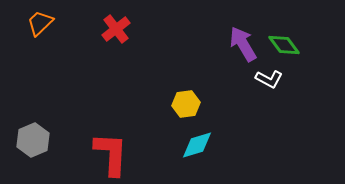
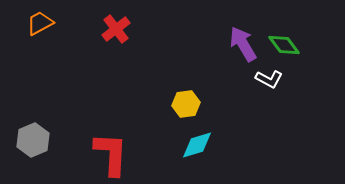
orange trapezoid: rotated 16 degrees clockwise
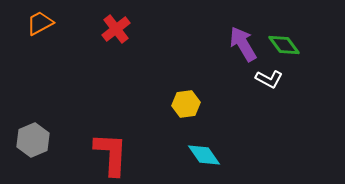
cyan diamond: moved 7 px right, 10 px down; rotated 72 degrees clockwise
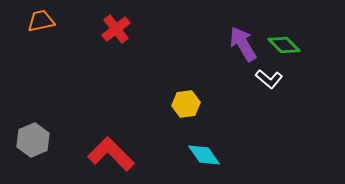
orange trapezoid: moved 1 px right, 2 px up; rotated 16 degrees clockwise
green diamond: rotated 8 degrees counterclockwise
white L-shape: rotated 12 degrees clockwise
red L-shape: rotated 48 degrees counterclockwise
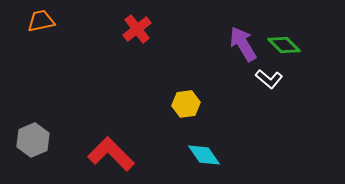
red cross: moved 21 px right
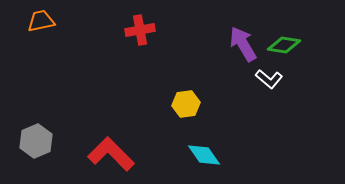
red cross: moved 3 px right, 1 px down; rotated 28 degrees clockwise
green diamond: rotated 36 degrees counterclockwise
gray hexagon: moved 3 px right, 1 px down
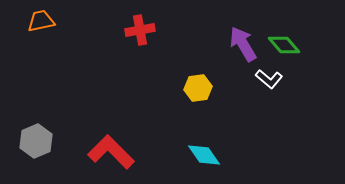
green diamond: rotated 40 degrees clockwise
yellow hexagon: moved 12 px right, 16 px up
red L-shape: moved 2 px up
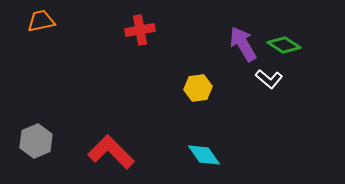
green diamond: rotated 16 degrees counterclockwise
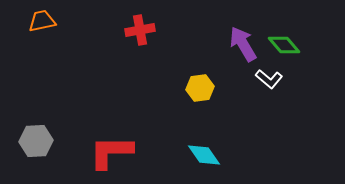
orange trapezoid: moved 1 px right
green diamond: rotated 16 degrees clockwise
yellow hexagon: moved 2 px right
gray hexagon: rotated 20 degrees clockwise
red L-shape: rotated 45 degrees counterclockwise
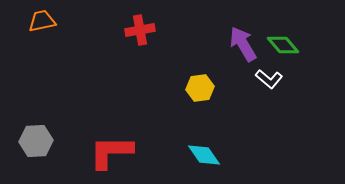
green diamond: moved 1 px left
